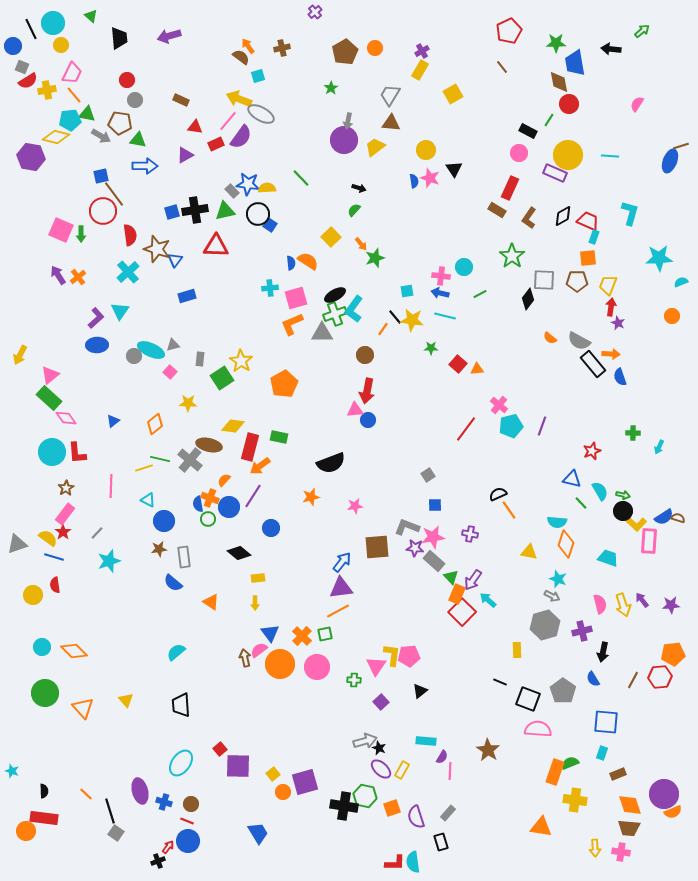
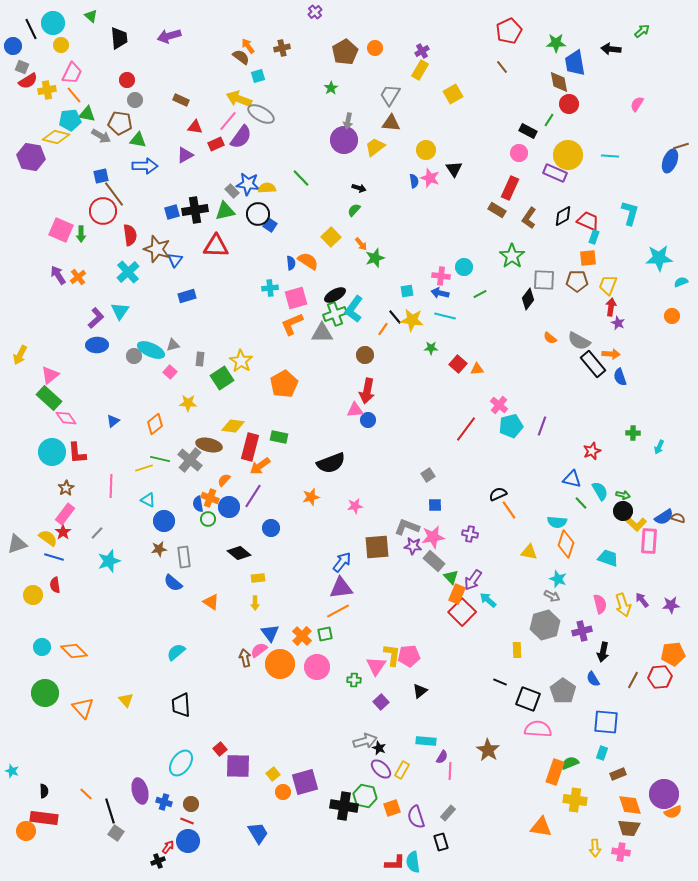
purple star at (415, 548): moved 2 px left, 2 px up
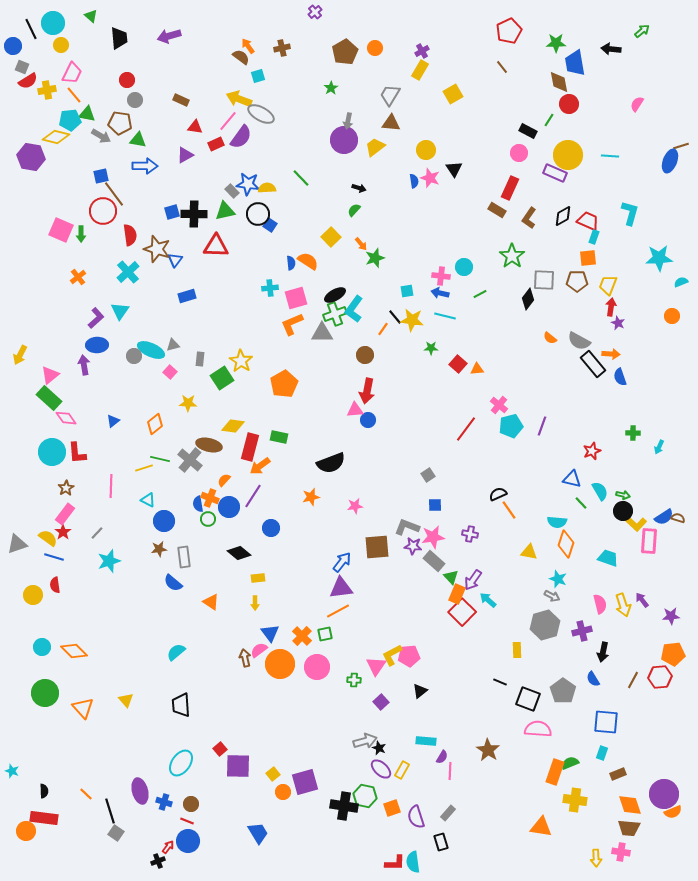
black cross at (195, 210): moved 1 px left, 4 px down; rotated 10 degrees clockwise
purple arrow at (58, 275): moved 26 px right, 90 px down; rotated 24 degrees clockwise
purple star at (671, 605): moved 11 px down
yellow L-shape at (392, 655): rotated 125 degrees counterclockwise
yellow arrow at (595, 848): moved 1 px right, 10 px down
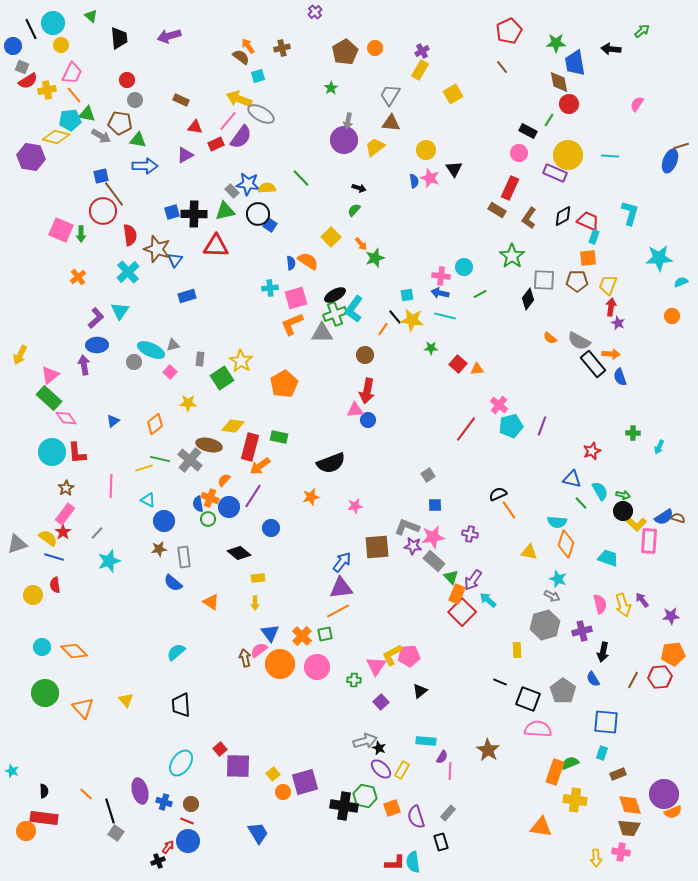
cyan square at (407, 291): moved 4 px down
gray circle at (134, 356): moved 6 px down
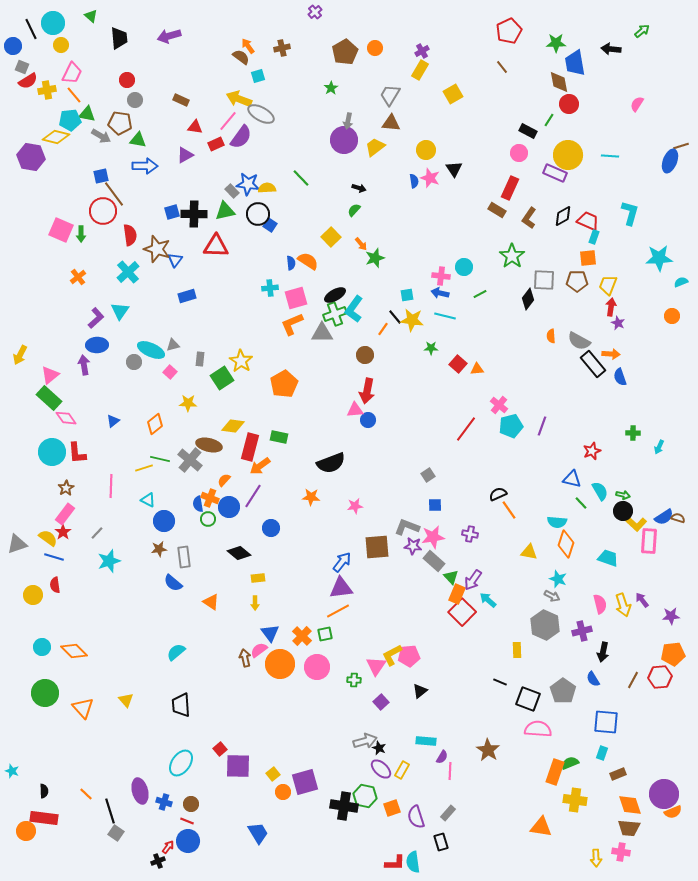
orange semicircle at (550, 338): moved 1 px right, 2 px up; rotated 48 degrees clockwise
orange star at (311, 497): rotated 18 degrees clockwise
gray hexagon at (545, 625): rotated 20 degrees counterclockwise
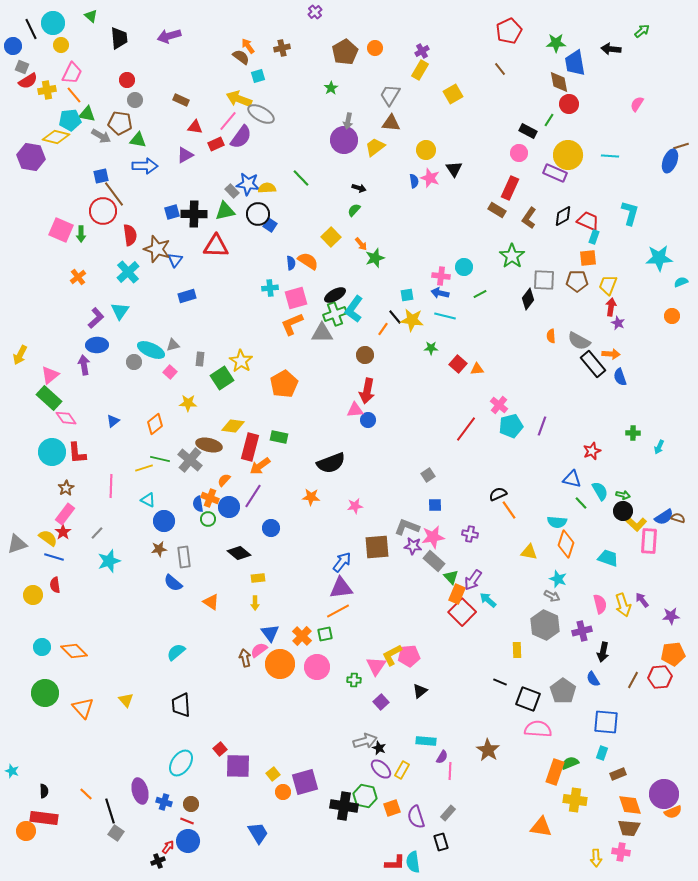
brown line at (502, 67): moved 2 px left, 2 px down
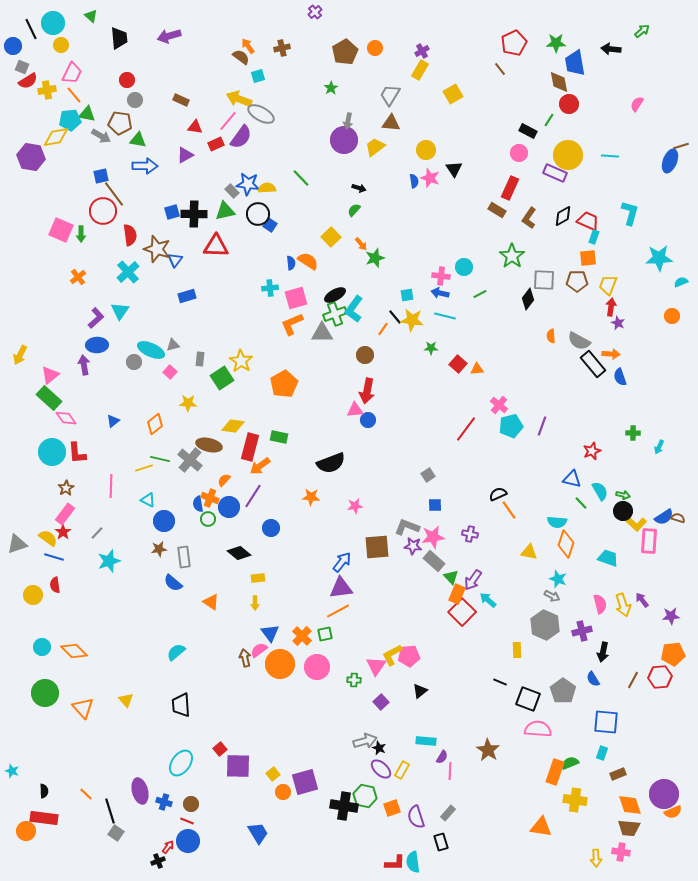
red pentagon at (509, 31): moved 5 px right, 12 px down
yellow diamond at (56, 137): rotated 24 degrees counterclockwise
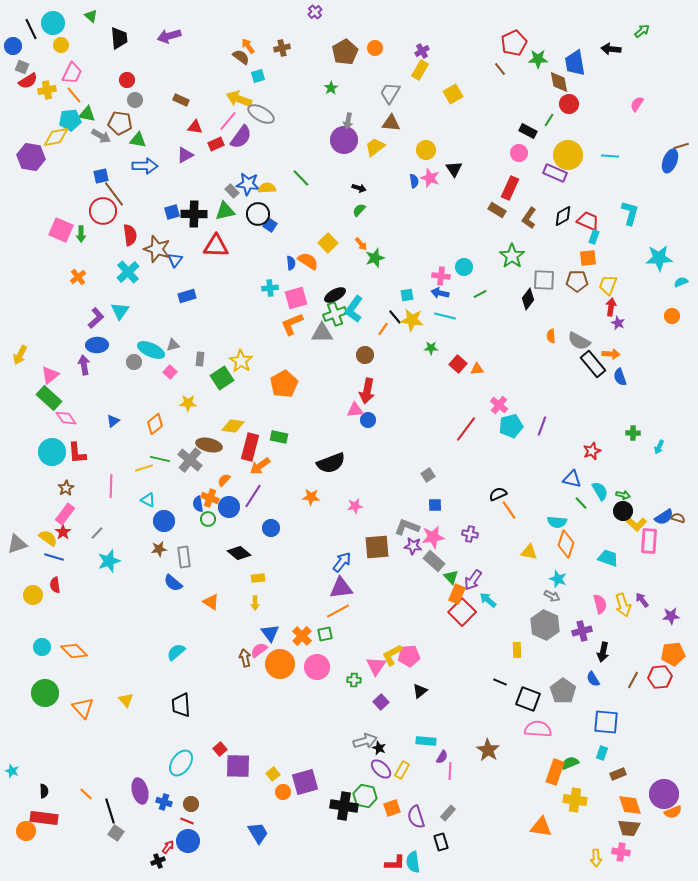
green star at (556, 43): moved 18 px left, 16 px down
gray trapezoid at (390, 95): moved 2 px up
green semicircle at (354, 210): moved 5 px right
yellow square at (331, 237): moved 3 px left, 6 px down
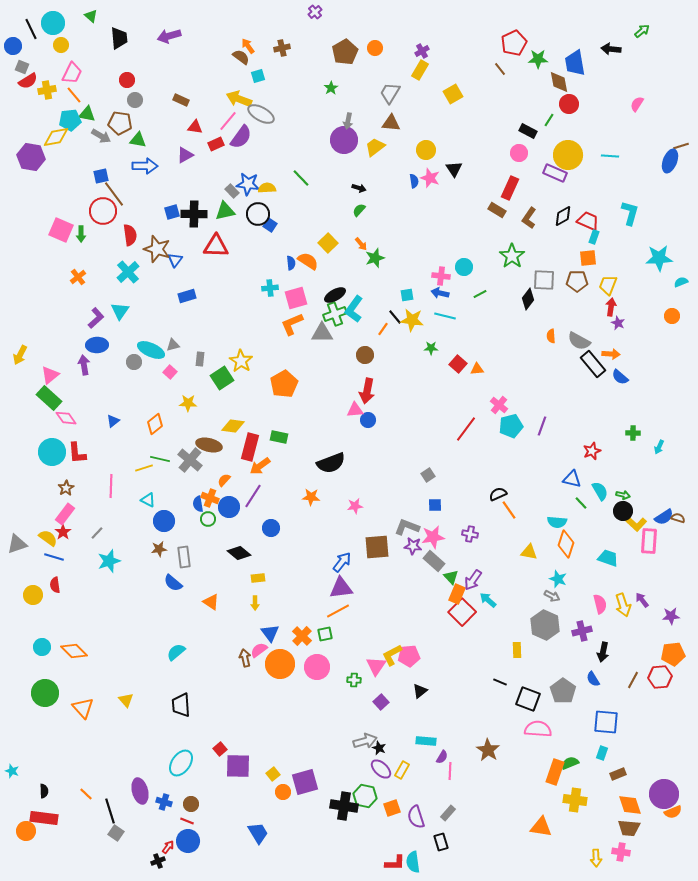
blue semicircle at (620, 377): rotated 30 degrees counterclockwise
